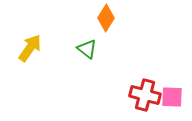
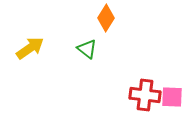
yellow arrow: rotated 20 degrees clockwise
red cross: rotated 8 degrees counterclockwise
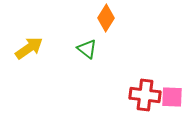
yellow arrow: moved 1 px left
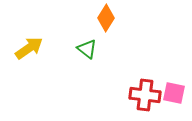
pink square: moved 2 px right, 4 px up; rotated 10 degrees clockwise
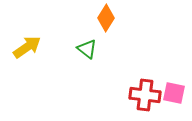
yellow arrow: moved 2 px left, 1 px up
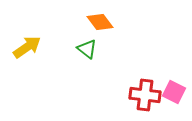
orange diamond: moved 6 px left, 4 px down; rotated 68 degrees counterclockwise
pink square: moved 1 px up; rotated 15 degrees clockwise
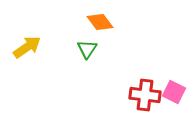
green triangle: rotated 25 degrees clockwise
